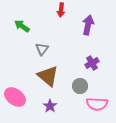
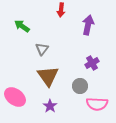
brown triangle: rotated 15 degrees clockwise
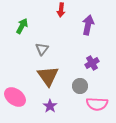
green arrow: rotated 84 degrees clockwise
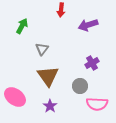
purple arrow: rotated 120 degrees counterclockwise
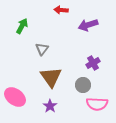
red arrow: rotated 88 degrees clockwise
purple cross: moved 1 px right
brown triangle: moved 3 px right, 1 px down
gray circle: moved 3 px right, 1 px up
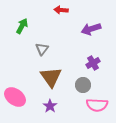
purple arrow: moved 3 px right, 4 px down
pink semicircle: moved 1 px down
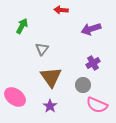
pink semicircle: rotated 20 degrees clockwise
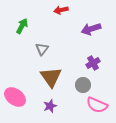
red arrow: rotated 16 degrees counterclockwise
purple star: rotated 16 degrees clockwise
